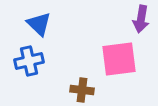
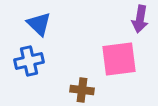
purple arrow: moved 1 px left
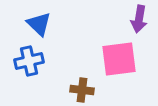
purple arrow: moved 1 px left
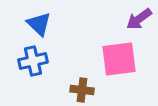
purple arrow: rotated 44 degrees clockwise
blue cross: moved 4 px right
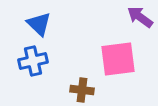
purple arrow: moved 1 px right, 2 px up; rotated 72 degrees clockwise
pink square: moved 1 px left
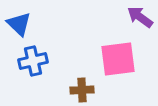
blue triangle: moved 20 px left
brown cross: rotated 10 degrees counterclockwise
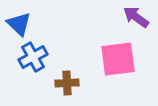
purple arrow: moved 4 px left
blue cross: moved 4 px up; rotated 16 degrees counterclockwise
brown cross: moved 15 px left, 7 px up
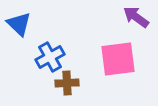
blue cross: moved 17 px right
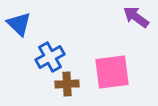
pink square: moved 6 px left, 13 px down
brown cross: moved 1 px down
